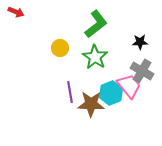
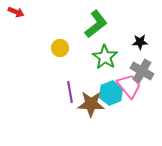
green star: moved 10 px right
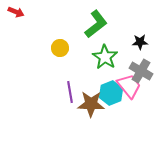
gray cross: moved 1 px left
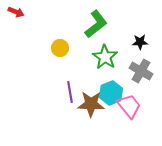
pink trapezoid: moved 20 px down
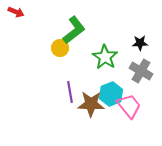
green L-shape: moved 22 px left, 6 px down
black star: moved 1 px down
cyan hexagon: moved 1 px down
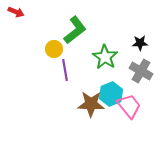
green L-shape: moved 1 px right
yellow circle: moved 6 px left, 1 px down
purple line: moved 5 px left, 22 px up
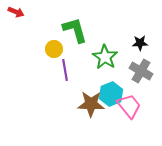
green L-shape: rotated 68 degrees counterclockwise
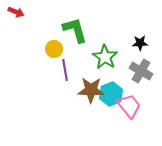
brown star: moved 14 px up
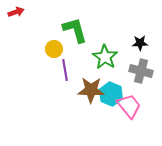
red arrow: rotated 42 degrees counterclockwise
gray cross: rotated 15 degrees counterclockwise
cyan hexagon: rotated 15 degrees counterclockwise
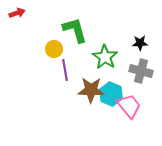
red arrow: moved 1 px right, 1 px down
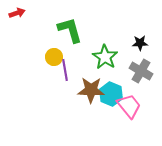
green L-shape: moved 5 px left
yellow circle: moved 8 px down
gray cross: rotated 15 degrees clockwise
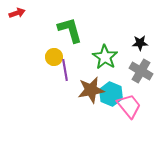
brown star: rotated 12 degrees counterclockwise
